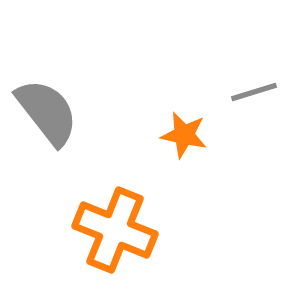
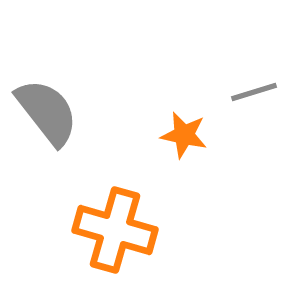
orange cross: rotated 6 degrees counterclockwise
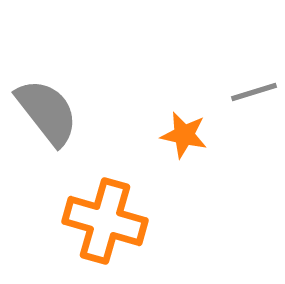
orange cross: moved 10 px left, 9 px up
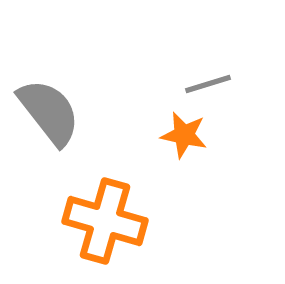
gray line: moved 46 px left, 8 px up
gray semicircle: moved 2 px right
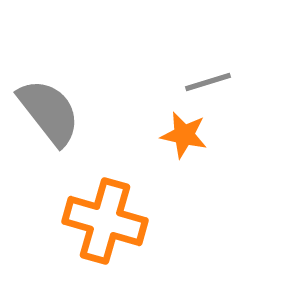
gray line: moved 2 px up
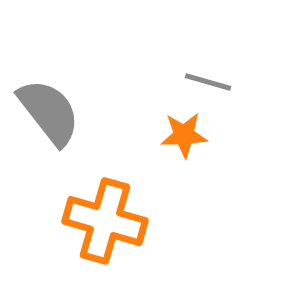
gray line: rotated 33 degrees clockwise
orange star: rotated 15 degrees counterclockwise
